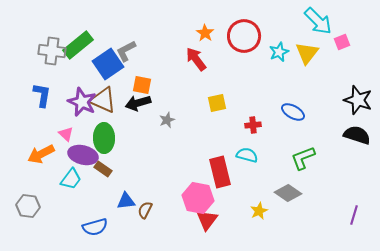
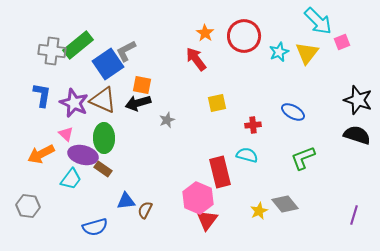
purple star: moved 8 px left, 1 px down
gray diamond: moved 3 px left, 11 px down; rotated 16 degrees clockwise
pink hexagon: rotated 12 degrees clockwise
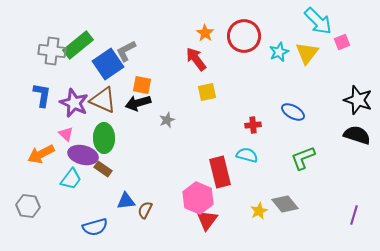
yellow square: moved 10 px left, 11 px up
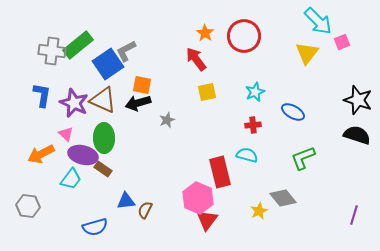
cyan star: moved 24 px left, 40 px down
gray diamond: moved 2 px left, 6 px up
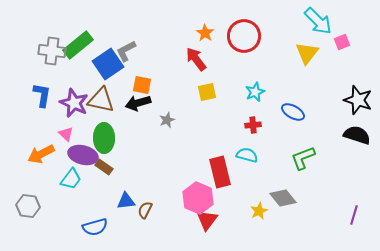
brown triangle: moved 2 px left; rotated 12 degrees counterclockwise
brown rectangle: moved 1 px right, 2 px up
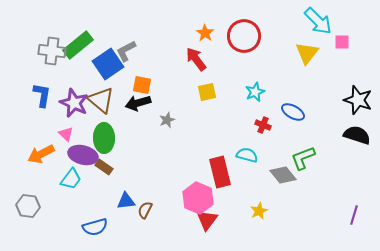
pink square: rotated 21 degrees clockwise
brown triangle: rotated 28 degrees clockwise
red cross: moved 10 px right; rotated 28 degrees clockwise
gray diamond: moved 23 px up
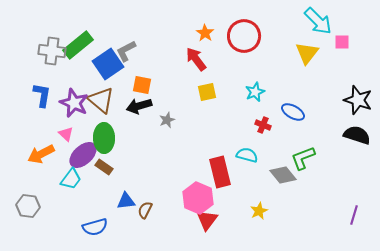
black arrow: moved 1 px right, 3 px down
purple ellipse: rotated 56 degrees counterclockwise
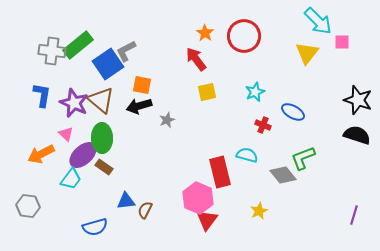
green ellipse: moved 2 px left
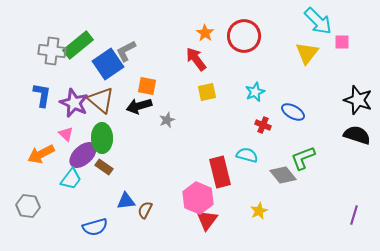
orange square: moved 5 px right, 1 px down
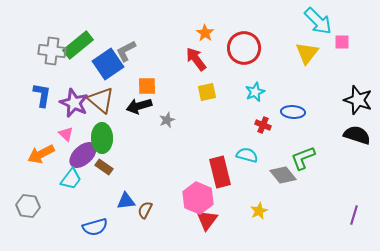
red circle: moved 12 px down
orange square: rotated 12 degrees counterclockwise
blue ellipse: rotated 25 degrees counterclockwise
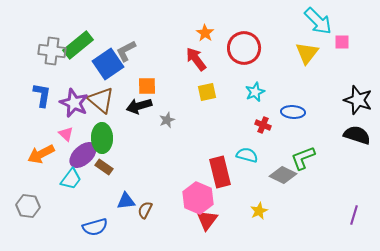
gray diamond: rotated 24 degrees counterclockwise
